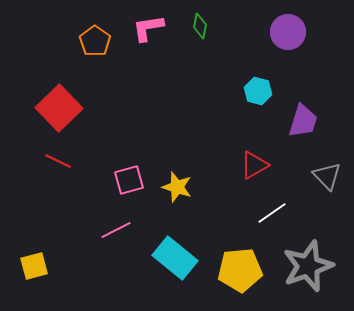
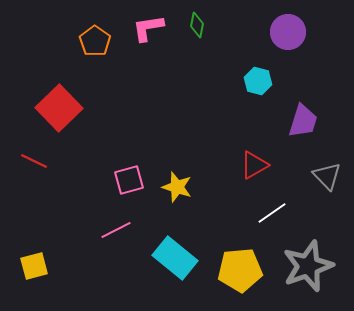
green diamond: moved 3 px left, 1 px up
cyan hexagon: moved 10 px up
red line: moved 24 px left
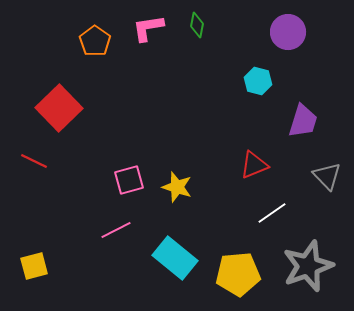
red triangle: rotated 8 degrees clockwise
yellow pentagon: moved 2 px left, 4 px down
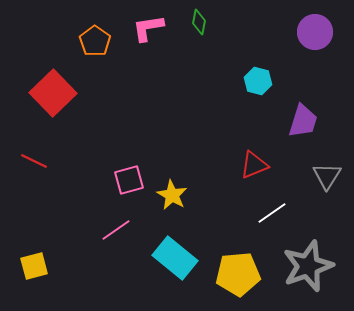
green diamond: moved 2 px right, 3 px up
purple circle: moved 27 px right
red square: moved 6 px left, 15 px up
gray triangle: rotated 16 degrees clockwise
yellow star: moved 5 px left, 8 px down; rotated 12 degrees clockwise
pink line: rotated 8 degrees counterclockwise
